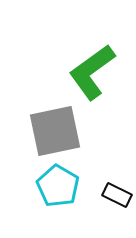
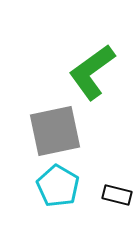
black rectangle: rotated 12 degrees counterclockwise
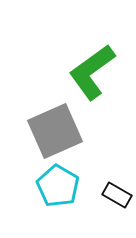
gray square: rotated 12 degrees counterclockwise
black rectangle: rotated 16 degrees clockwise
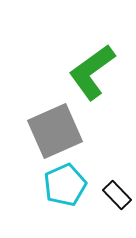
cyan pentagon: moved 7 px right, 1 px up; rotated 18 degrees clockwise
black rectangle: rotated 16 degrees clockwise
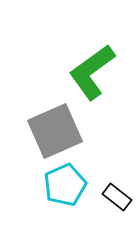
black rectangle: moved 2 px down; rotated 8 degrees counterclockwise
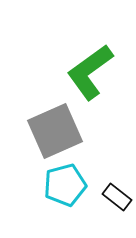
green L-shape: moved 2 px left
cyan pentagon: rotated 9 degrees clockwise
